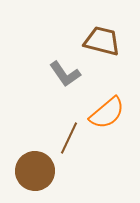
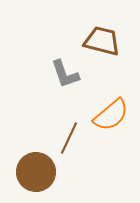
gray L-shape: rotated 16 degrees clockwise
orange semicircle: moved 4 px right, 2 px down
brown circle: moved 1 px right, 1 px down
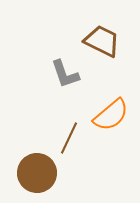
brown trapezoid: rotated 12 degrees clockwise
brown circle: moved 1 px right, 1 px down
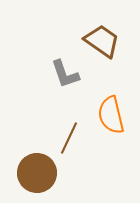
brown trapezoid: rotated 9 degrees clockwise
orange semicircle: rotated 117 degrees clockwise
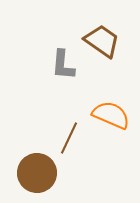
gray L-shape: moved 2 px left, 9 px up; rotated 24 degrees clockwise
orange semicircle: rotated 126 degrees clockwise
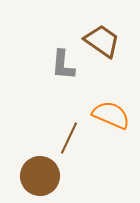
brown circle: moved 3 px right, 3 px down
